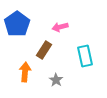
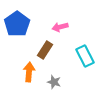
brown rectangle: moved 1 px right
cyan rectangle: rotated 15 degrees counterclockwise
orange arrow: moved 4 px right
gray star: moved 2 px left, 2 px down; rotated 16 degrees counterclockwise
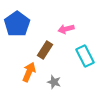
pink arrow: moved 6 px right, 2 px down
orange arrow: rotated 18 degrees clockwise
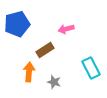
blue pentagon: rotated 20 degrees clockwise
brown rectangle: rotated 24 degrees clockwise
cyan rectangle: moved 6 px right, 12 px down
orange arrow: rotated 18 degrees counterclockwise
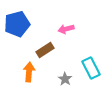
gray star: moved 11 px right, 3 px up; rotated 16 degrees clockwise
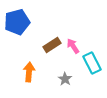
blue pentagon: moved 2 px up
pink arrow: moved 7 px right, 17 px down; rotated 70 degrees clockwise
brown rectangle: moved 7 px right, 5 px up
cyan rectangle: moved 1 px right, 5 px up
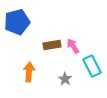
brown rectangle: rotated 24 degrees clockwise
cyan rectangle: moved 3 px down
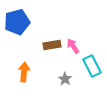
orange arrow: moved 5 px left
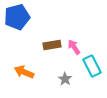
blue pentagon: moved 5 px up
pink arrow: moved 1 px right, 1 px down
orange arrow: rotated 72 degrees counterclockwise
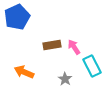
blue pentagon: rotated 10 degrees counterclockwise
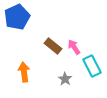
brown rectangle: moved 1 px right, 1 px down; rotated 48 degrees clockwise
orange arrow: rotated 60 degrees clockwise
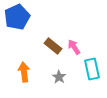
cyan rectangle: moved 3 px down; rotated 15 degrees clockwise
gray star: moved 6 px left, 2 px up
